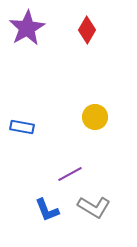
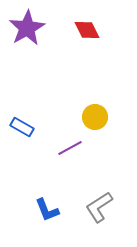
red diamond: rotated 56 degrees counterclockwise
blue rectangle: rotated 20 degrees clockwise
purple line: moved 26 px up
gray L-shape: moved 5 px right; rotated 116 degrees clockwise
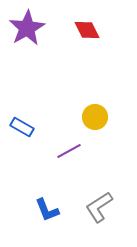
purple line: moved 1 px left, 3 px down
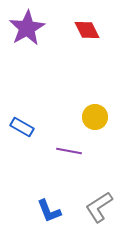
purple line: rotated 40 degrees clockwise
blue L-shape: moved 2 px right, 1 px down
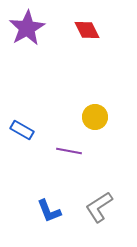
blue rectangle: moved 3 px down
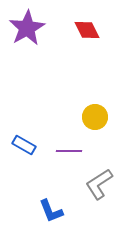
blue rectangle: moved 2 px right, 15 px down
purple line: rotated 10 degrees counterclockwise
gray L-shape: moved 23 px up
blue L-shape: moved 2 px right
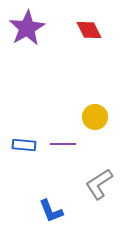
red diamond: moved 2 px right
blue rectangle: rotated 25 degrees counterclockwise
purple line: moved 6 px left, 7 px up
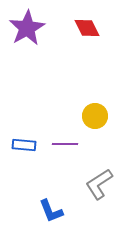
red diamond: moved 2 px left, 2 px up
yellow circle: moved 1 px up
purple line: moved 2 px right
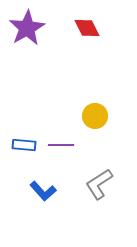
purple line: moved 4 px left, 1 px down
blue L-shape: moved 8 px left, 20 px up; rotated 20 degrees counterclockwise
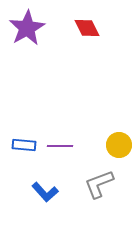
yellow circle: moved 24 px right, 29 px down
purple line: moved 1 px left, 1 px down
gray L-shape: rotated 12 degrees clockwise
blue L-shape: moved 2 px right, 1 px down
